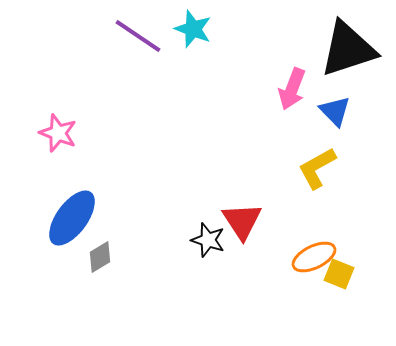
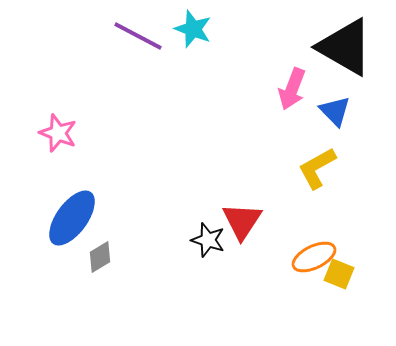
purple line: rotated 6 degrees counterclockwise
black triangle: moved 3 px left, 2 px up; rotated 48 degrees clockwise
red triangle: rotated 6 degrees clockwise
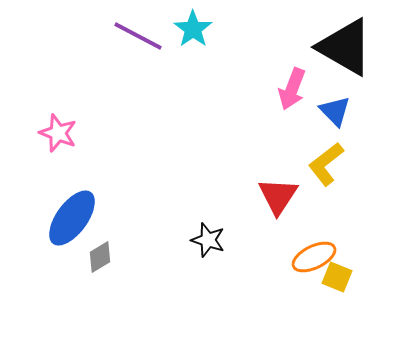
cyan star: rotated 15 degrees clockwise
yellow L-shape: moved 9 px right, 4 px up; rotated 9 degrees counterclockwise
red triangle: moved 36 px right, 25 px up
yellow square: moved 2 px left, 3 px down
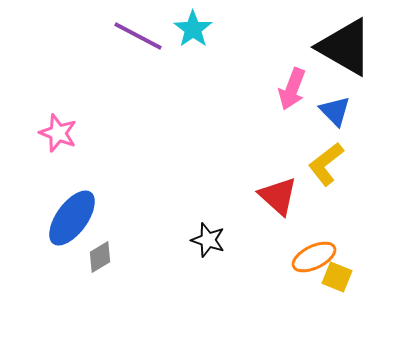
red triangle: rotated 21 degrees counterclockwise
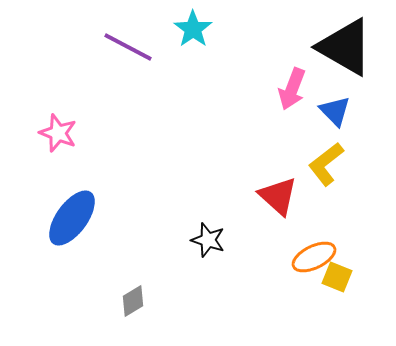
purple line: moved 10 px left, 11 px down
gray diamond: moved 33 px right, 44 px down
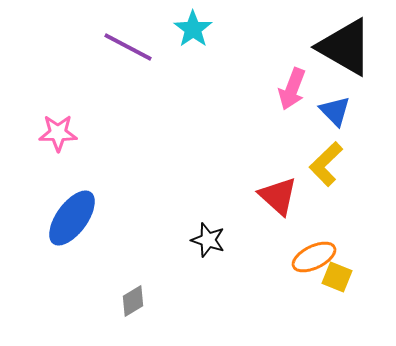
pink star: rotated 21 degrees counterclockwise
yellow L-shape: rotated 6 degrees counterclockwise
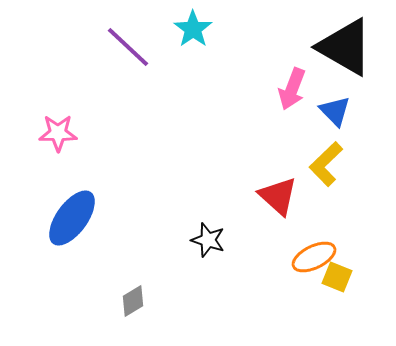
purple line: rotated 15 degrees clockwise
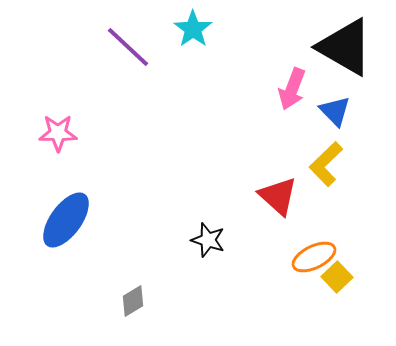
blue ellipse: moved 6 px left, 2 px down
yellow square: rotated 24 degrees clockwise
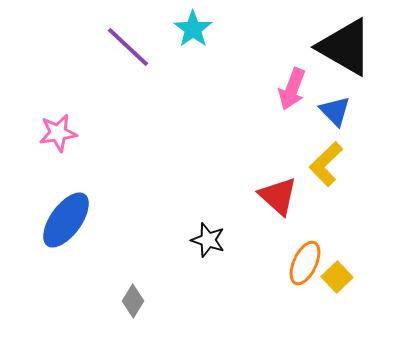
pink star: rotated 9 degrees counterclockwise
orange ellipse: moved 9 px left, 6 px down; rotated 39 degrees counterclockwise
gray diamond: rotated 28 degrees counterclockwise
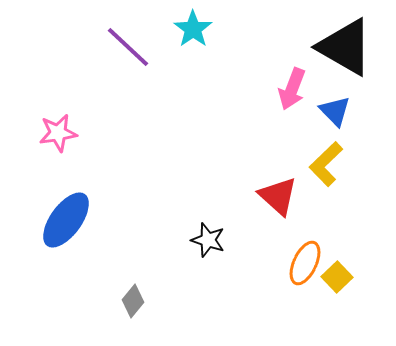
gray diamond: rotated 8 degrees clockwise
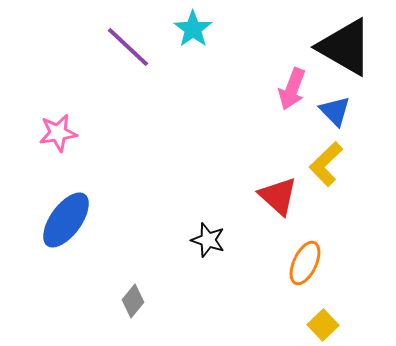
yellow square: moved 14 px left, 48 px down
